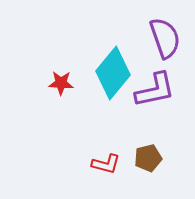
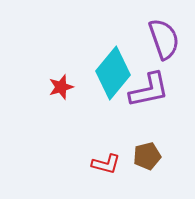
purple semicircle: moved 1 px left, 1 px down
red star: moved 4 px down; rotated 20 degrees counterclockwise
purple L-shape: moved 6 px left
brown pentagon: moved 1 px left, 2 px up
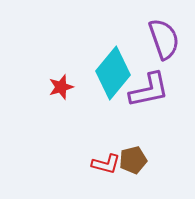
brown pentagon: moved 14 px left, 4 px down
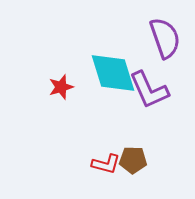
purple semicircle: moved 1 px right, 1 px up
cyan diamond: rotated 57 degrees counterclockwise
purple L-shape: rotated 78 degrees clockwise
brown pentagon: rotated 16 degrees clockwise
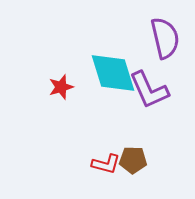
purple semicircle: rotated 6 degrees clockwise
